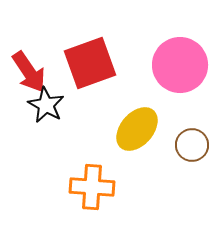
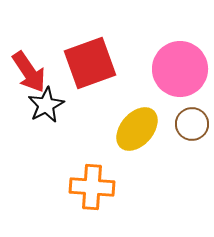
pink circle: moved 4 px down
black star: rotated 15 degrees clockwise
brown circle: moved 21 px up
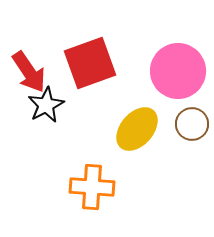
pink circle: moved 2 px left, 2 px down
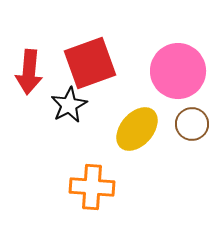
red arrow: rotated 39 degrees clockwise
black star: moved 23 px right
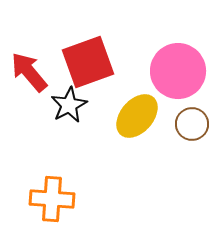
red square: moved 2 px left, 1 px up
red arrow: rotated 135 degrees clockwise
yellow ellipse: moved 13 px up
orange cross: moved 40 px left, 12 px down
